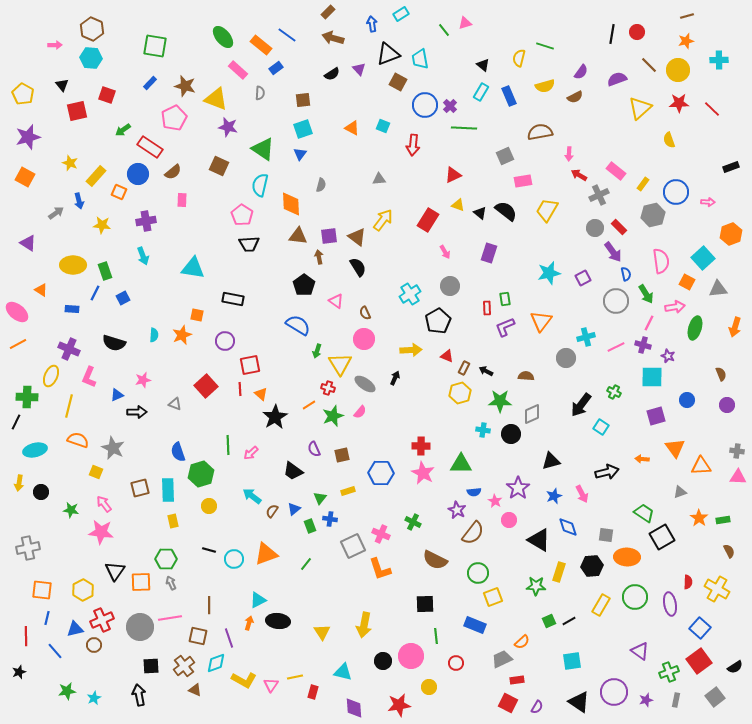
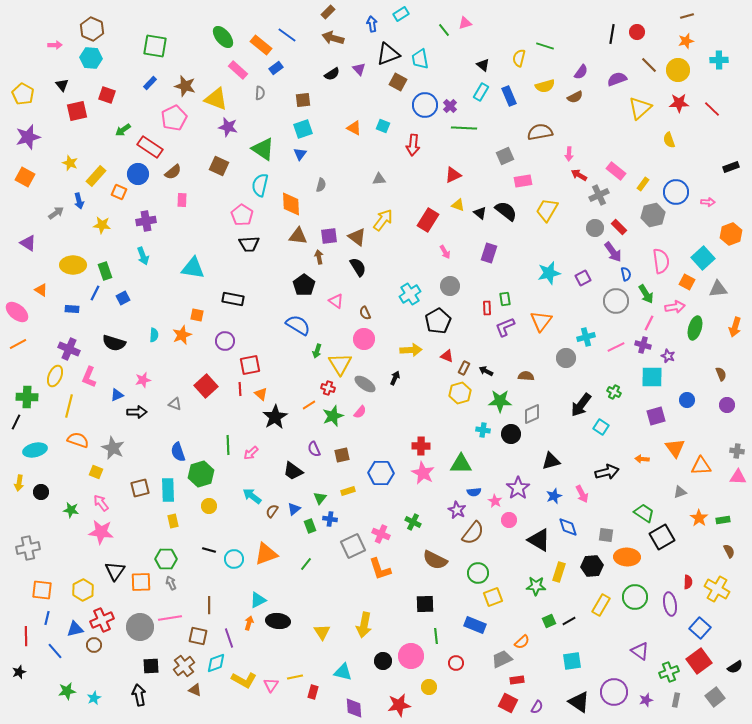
orange triangle at (352, 128): moved 2 px right
yellow ellipse at (51, 376): moved 4 px right
pink arrow at (104, 504): moved 3 px left, 1 px up
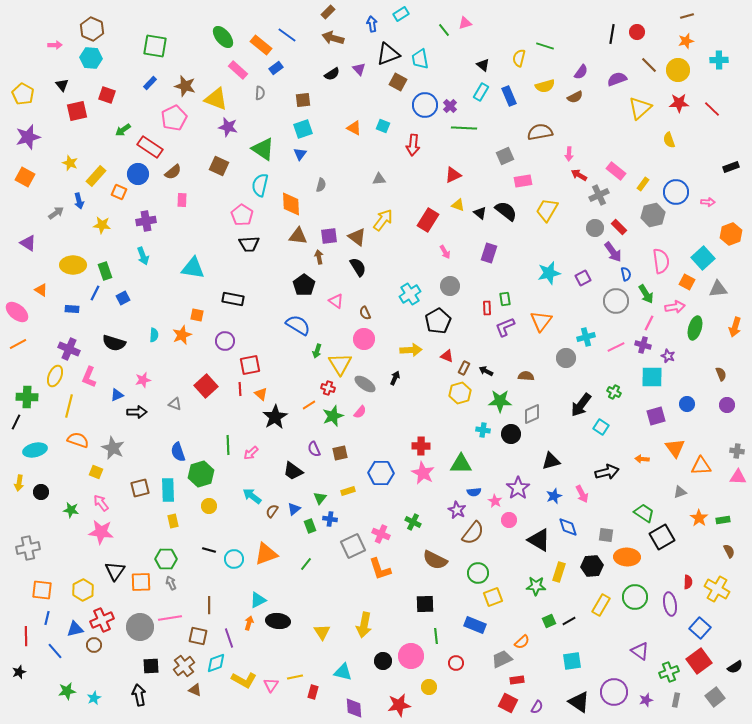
blue circle at (687, 400): moved 4 px down
brown square at (342, 455): moved 2 px left, 2 px up
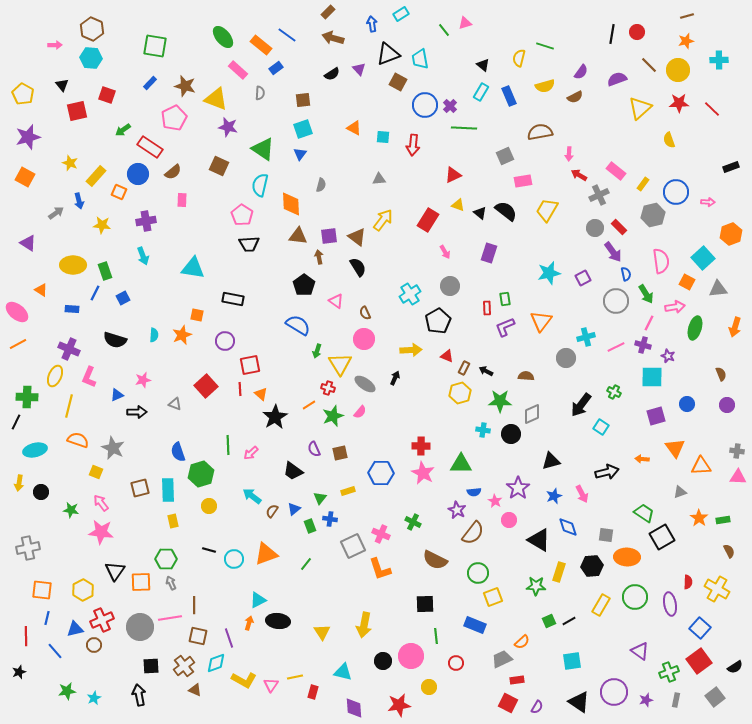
cyan square at (383, 126): moved 11 px down; rotated 16 degrees counterclockwise
black semicircle at (114, 343): moved 1 px right, 3 px up
brown line at (209, 605): moved 15 px left
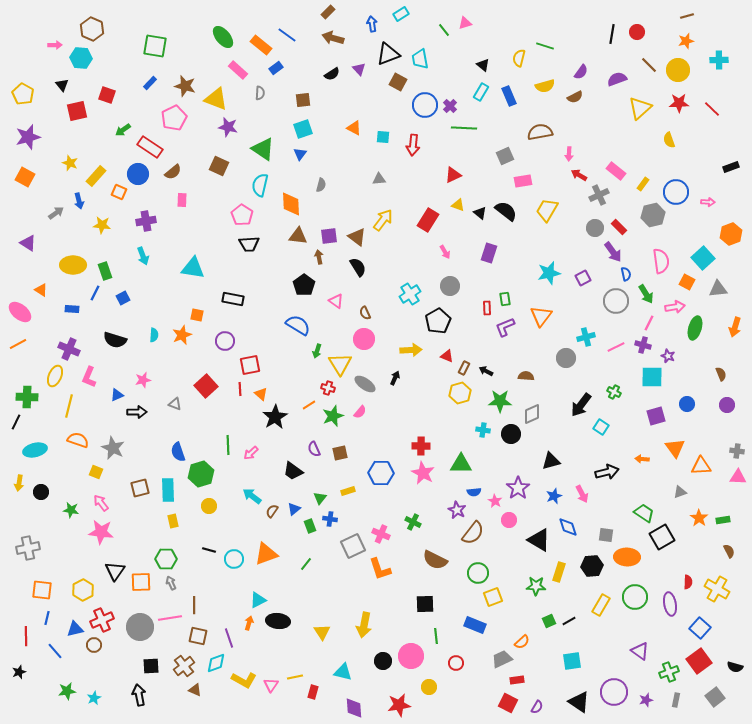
cyan hexagon at (91, 58): moved 10 px left
pink ellipse at (17, 312): moved 3 px right
orange triangle at (541, 321): moved 5 px up
black semicircle at (735, 667): rotated 49 degrees clockwise
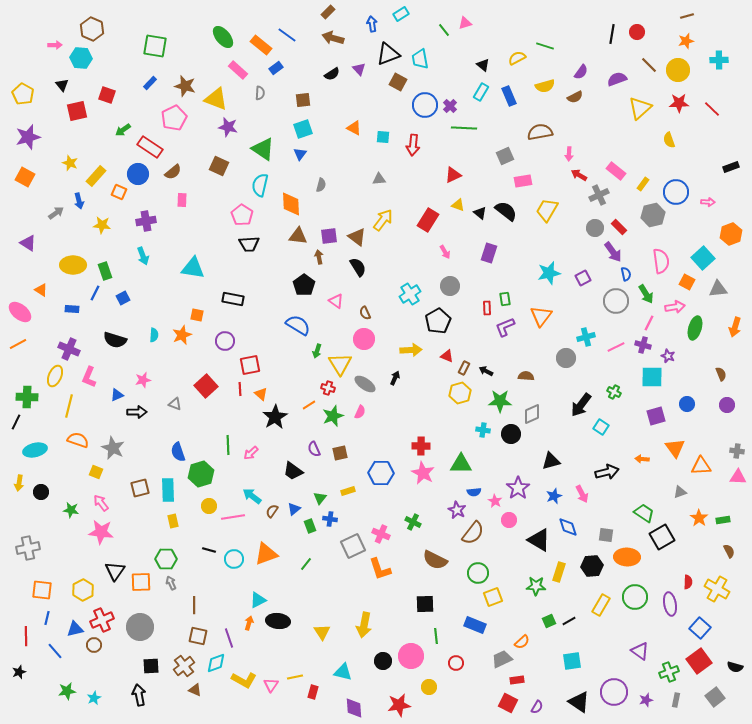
yellow semicircle at (519, 58): moved 2 px left; rotated 48 degrees clockwise
pink semicircle at (360, 412): rotated 16 degrees counterclockwise
pink line at (170, 618): moved 63 px right, 101 px up
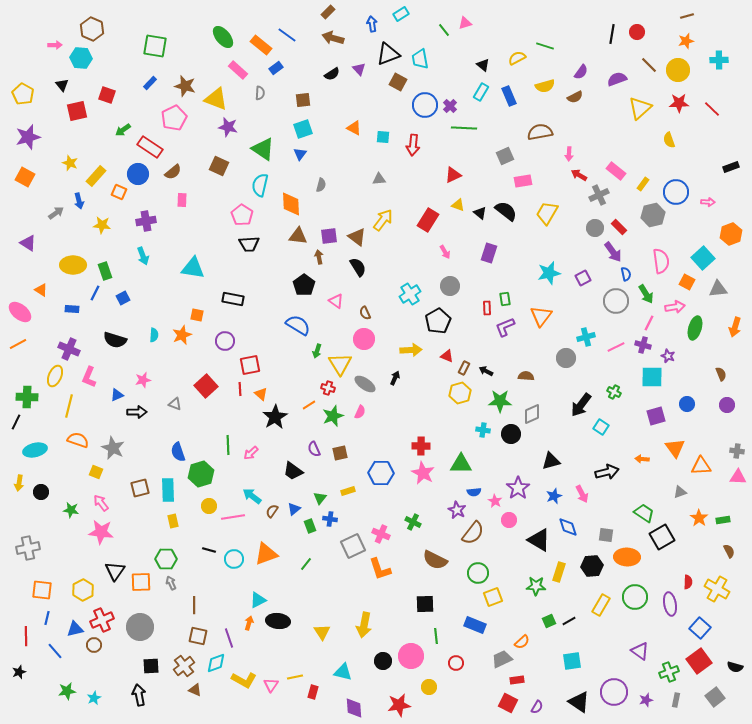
yellow trapezoid at (547, 210): moved 3 px down
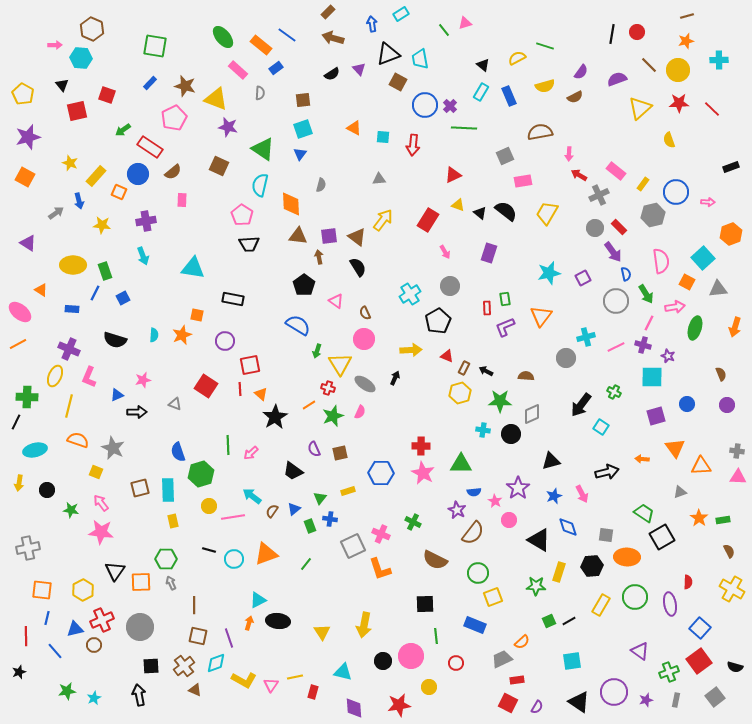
red square at (206, 386): rotated 15 degrees counterclockwise
black circle at (41, 492): moved 6 px right, 2 px up
yellow cross at (717, 589): moved 15 px right
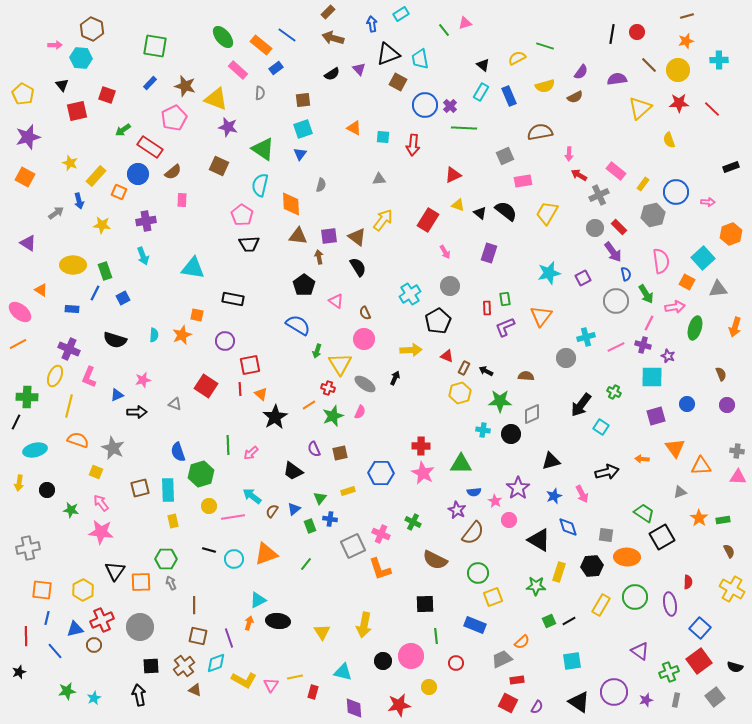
purple semicircle at (617, 79): rotated 12 degrees clockwise
